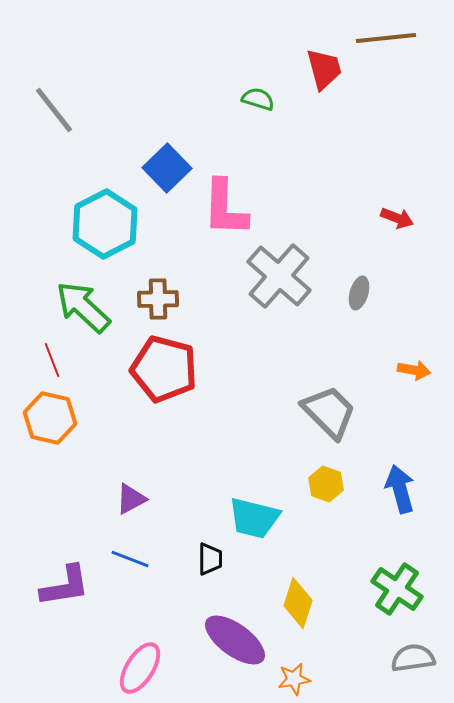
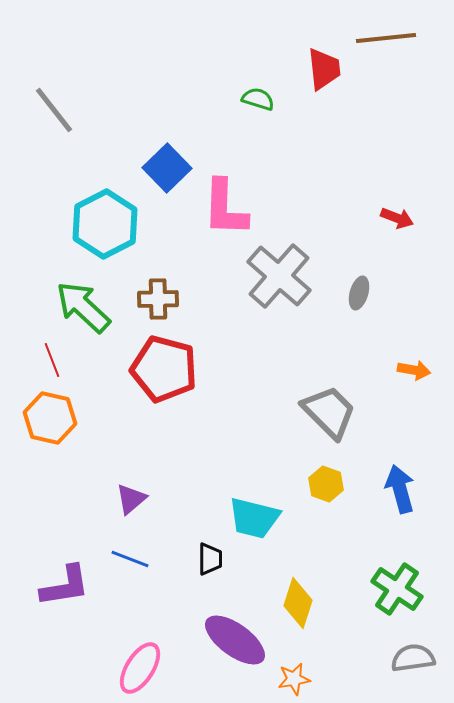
red trapezoid: rotated 9 degrees clockwise
purple triangle: rotated 12 degrees counterclockwise
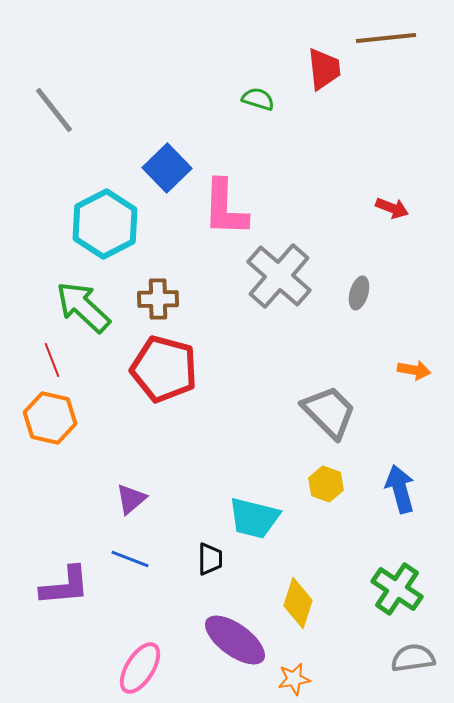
red arrow: moved 5 px left, 10 px up
purple L-shape: rotated 4 degrees clockwise
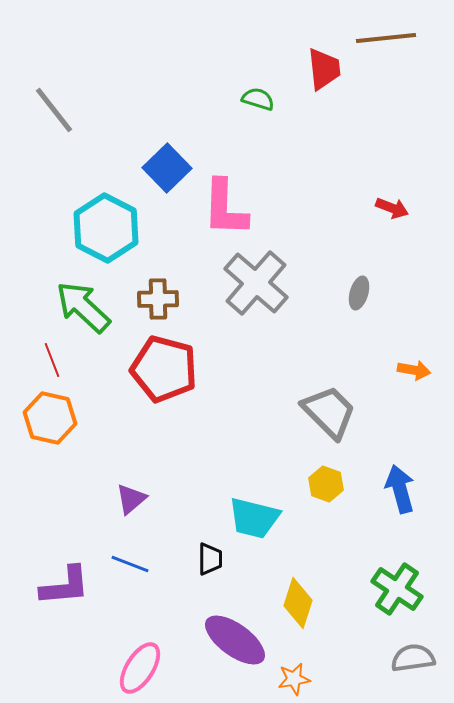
cyan hexagon: moved 1 px right, 4 px down; rotated 6 degrees counterclockwise
gray cross: moved 23 px left, 7 px down
blue line: moved 5 px down
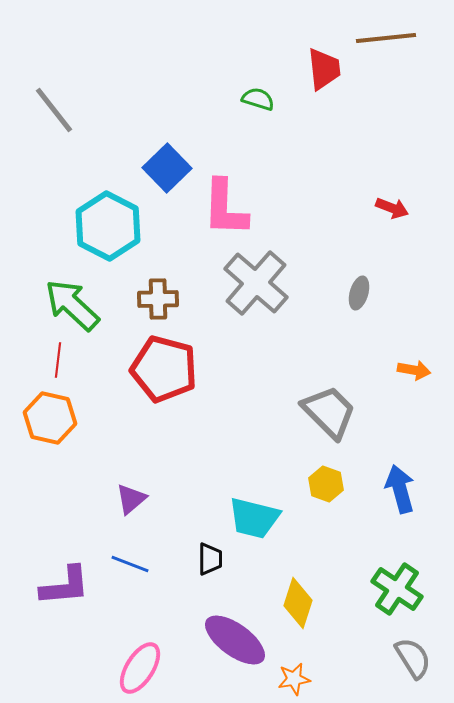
cyan hexagon: moved 2 px right, 2 px up
green arrow: moved 11 px left, 2 px up
red line: moved 6 px right; rotated 28 degrees clockwise
gray semicircle: rotated 66 degrees clockwise
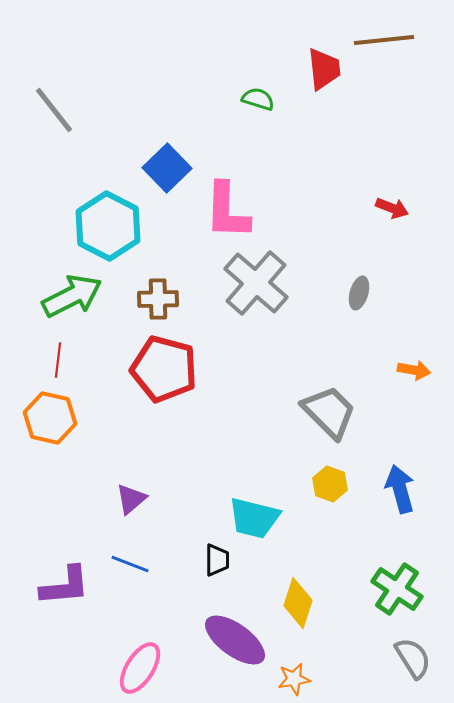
brown line: moved 2 px left, 2 px down
pink L-shape: moved 2 px right, 3 px down
green arrow: moved 9 px up; rotated 110 degrees clockwise
yellow hexagon: moved 4 px right
black trapezoid: moved 7 px right, 1 px down
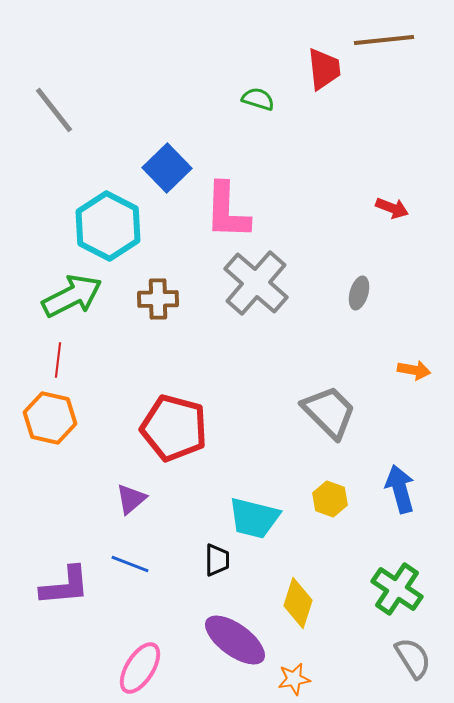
red pentagon: moved 10 px right, 59 px down
yellow hexagon: moved 15 px down
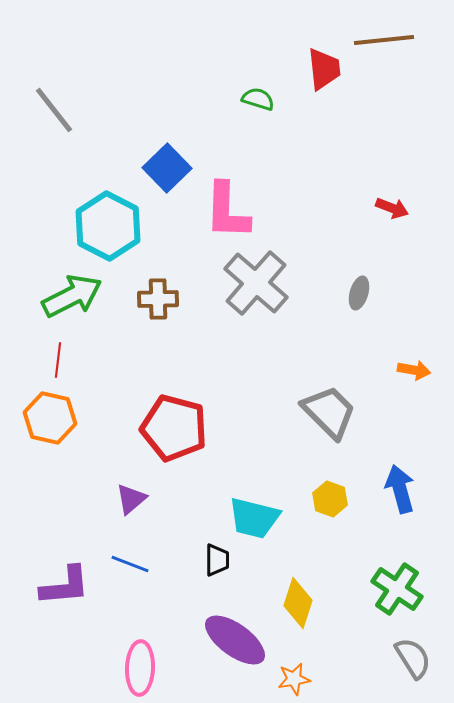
pink ellipse: rotated 30 degrees counterclockwise
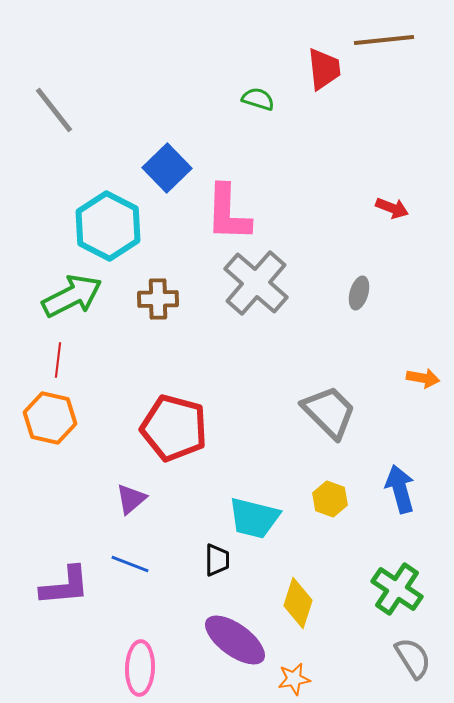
pink L-shape: moved 1 px right, 2 px down
orange arrow: moved 9 px right, 8 px down
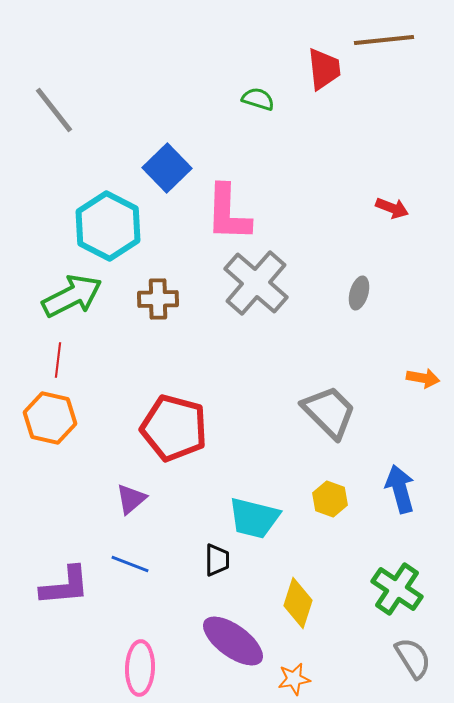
purple ellipse: moved 2 px left, 1 px down
